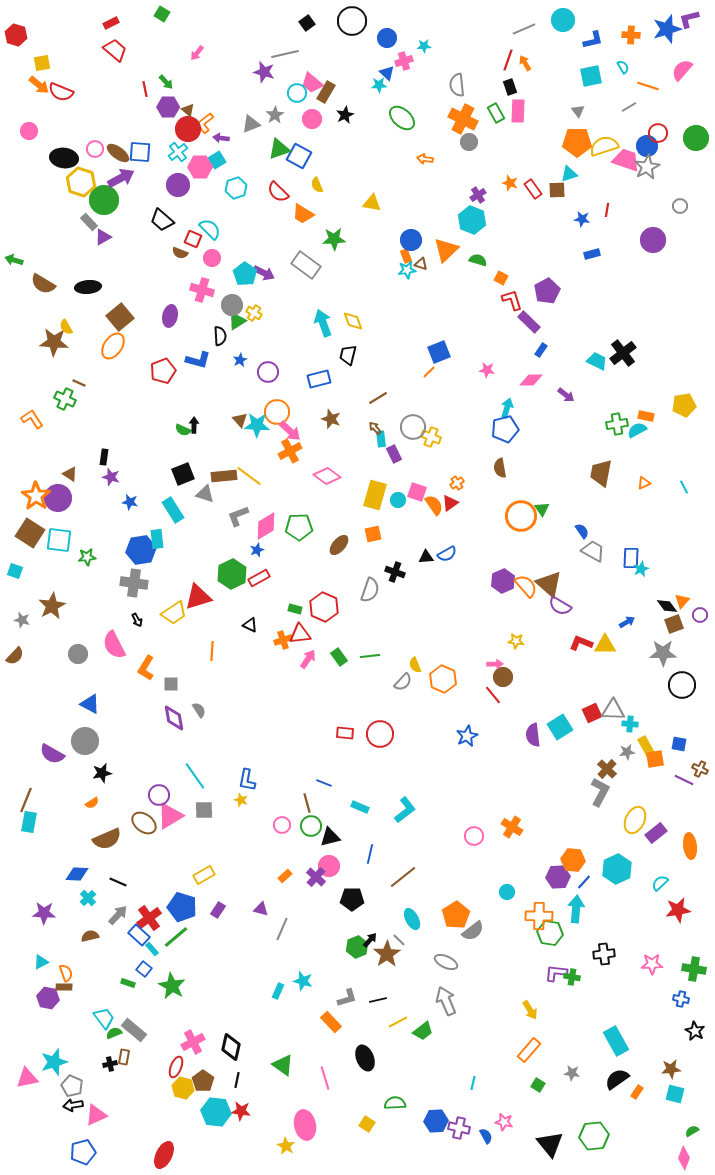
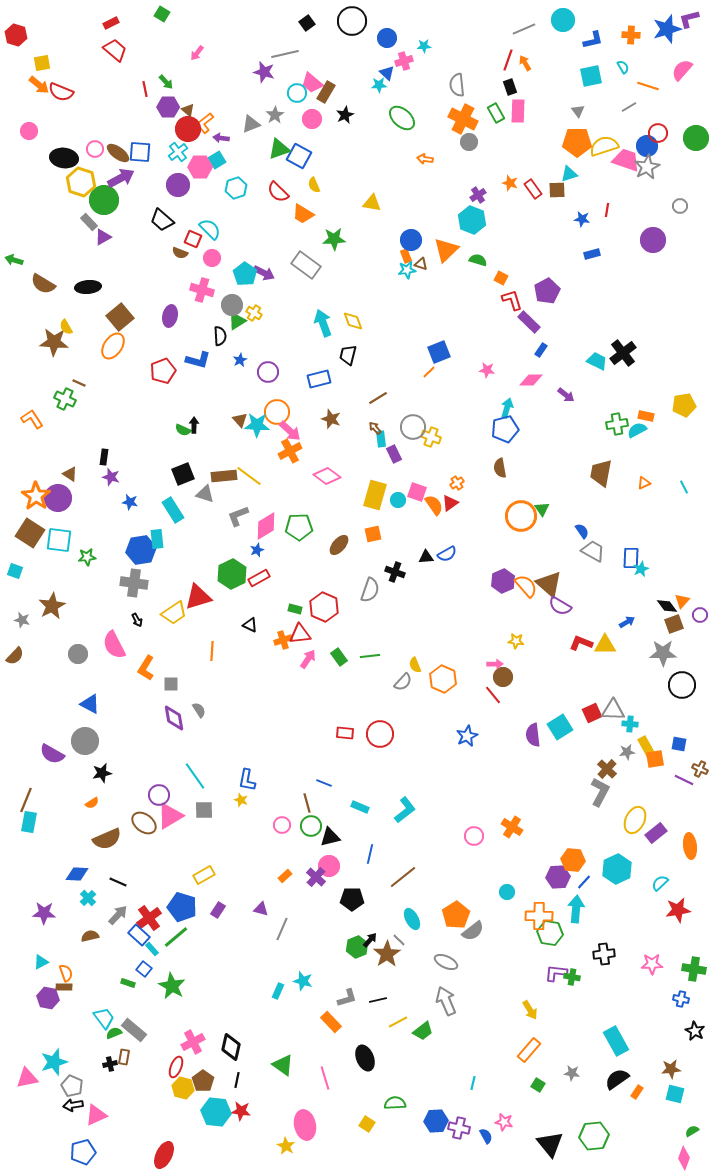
yellow semicircle at (317, 185): moved 3 px left
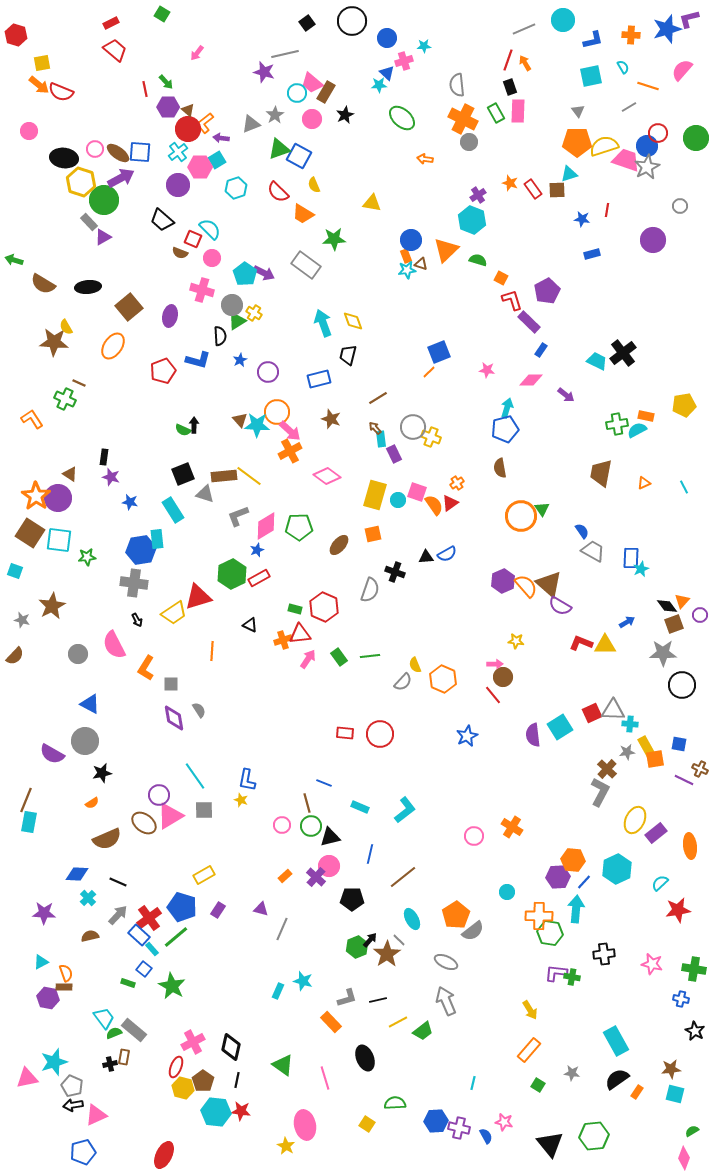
brown square at (120, 317): moved 9 px right, 10 px up
pink star at (652, 964): rotated 15 degrees clockwise
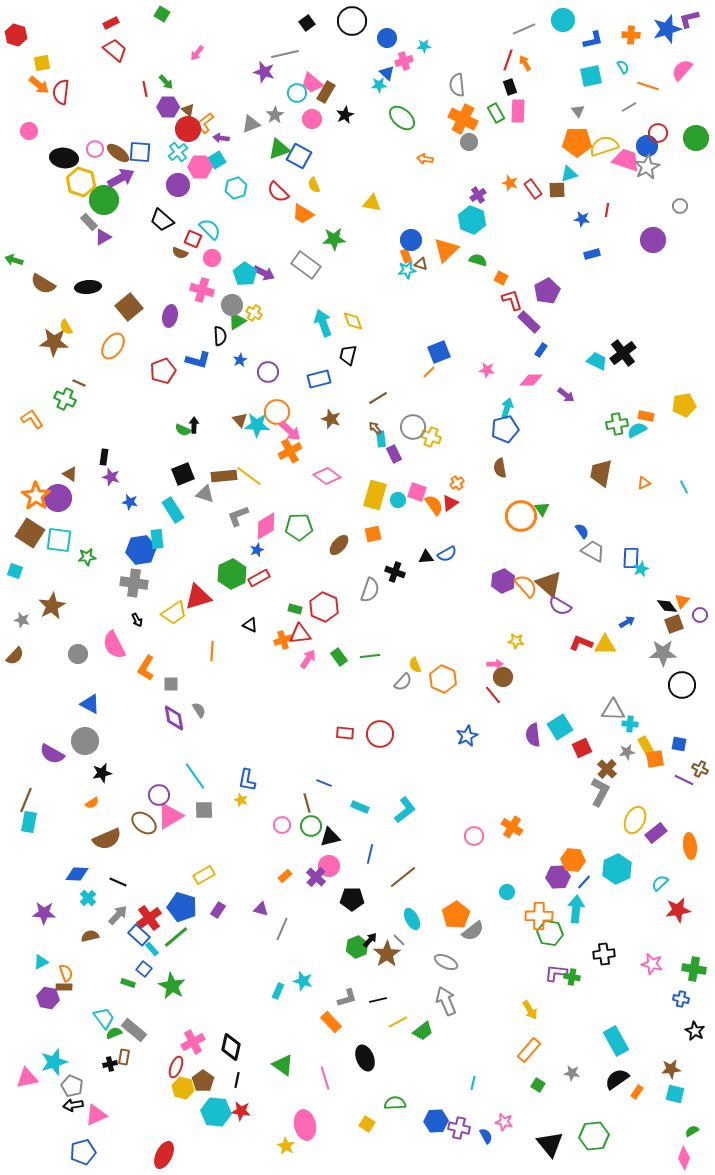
red semicircle at (61, 92): rotated 75 degrees clockwise
red square at (592, 713): moved 10 px left, 35 px down
